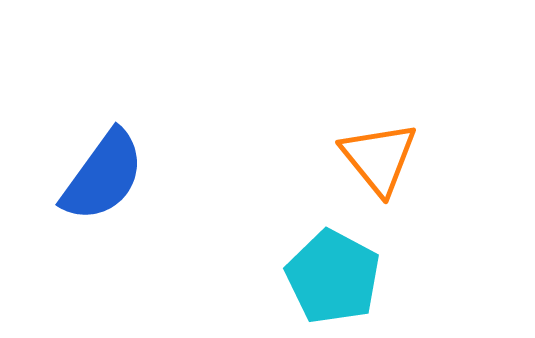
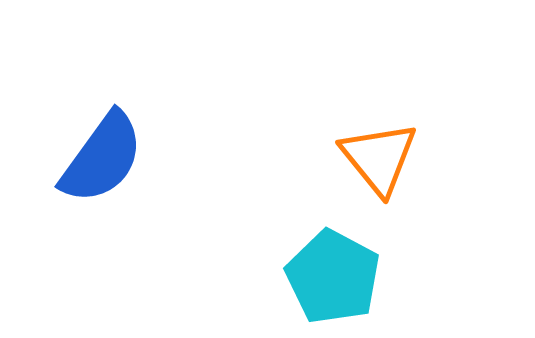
blue semicircle: moved 1 px left, 18 px up
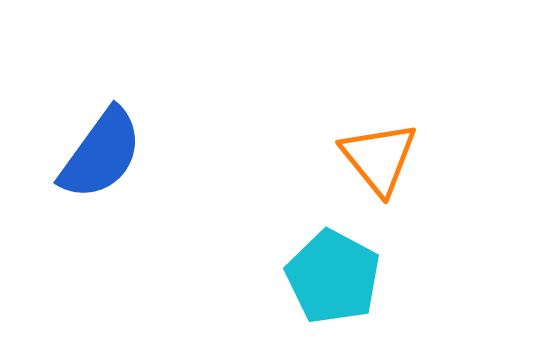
blue semicircle: moved 1 px left, 4 px up
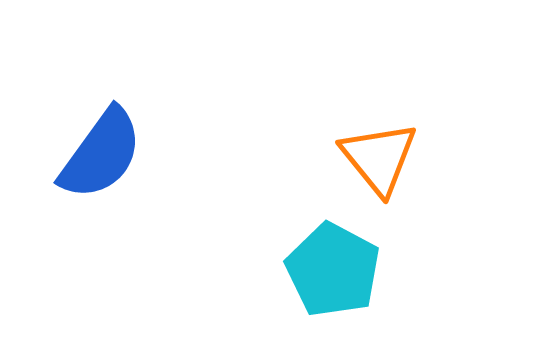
cyan pentagon: moved 7 px up
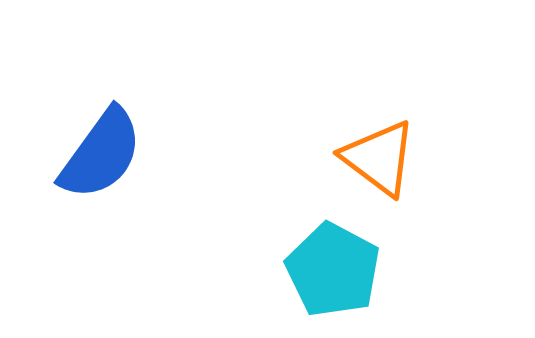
orange triangle: rotated 14 degrees counterclockwise
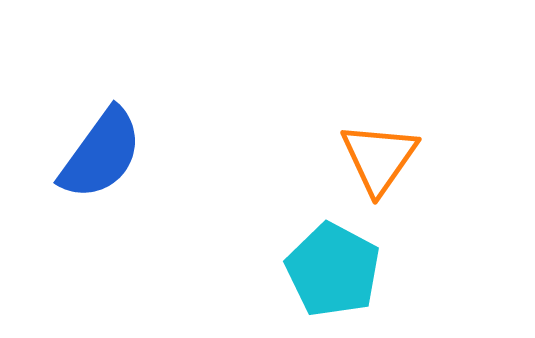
orange triangle: rotated 28 degrees clockwise
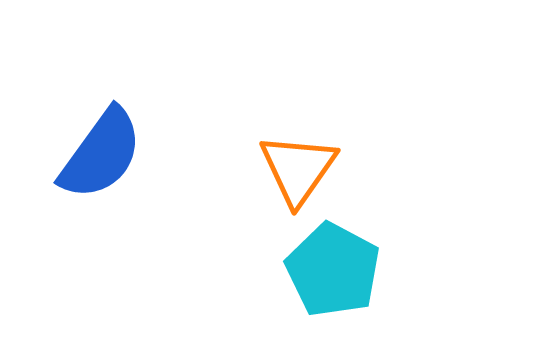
orange triangle: moved 81 px left, 11 px down
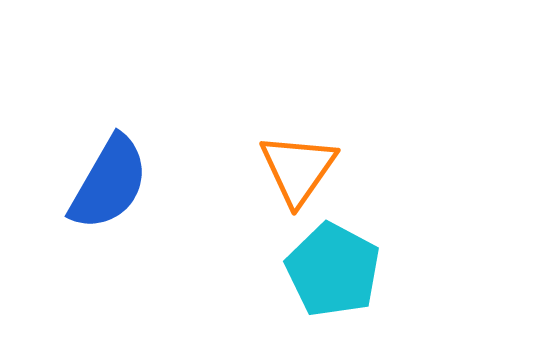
blue semicircle: moved 8 px right, 29 px down; rotated 6 degrees counterclockwise
